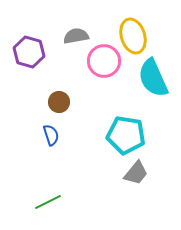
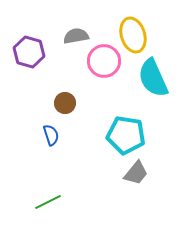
yellow ellipse: moved 1 px up
brown circle: moved 6 px right, 1 px down
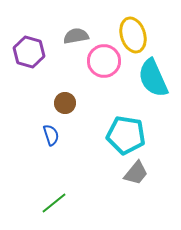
green line: moved 6 px right, 1 px down; rotated 12 degrees counterclockwise
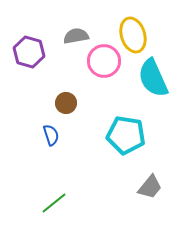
brown circle: moved 1 px right
gray trapezoid: moved 14 px right, 14 px down
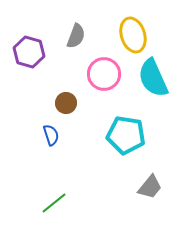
gray semicircle: rotated 120 degrees clockwise
pink circle: moved 13 px down
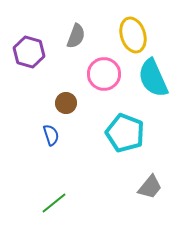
cyan pentagon: moved 1 px left, 2 px up; rotated 12 degrees clockwise
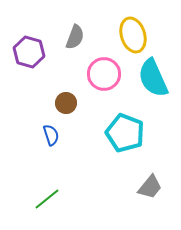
gray semicircle: moved 1 px left, 1 px down
green line: moved 7 px left, 4 px up
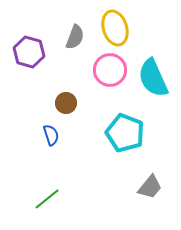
yellow ellipse: moved 18 px left, 7 px up
pink circle: moved 6 px right, 4 px up
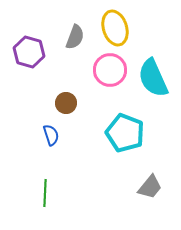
green line: moved 2 px left, 6 px up; rotated 48 degrees counterclockwise
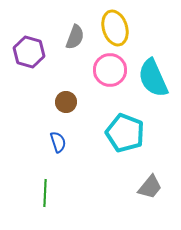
brown circle: moved 1 px up
blue semicircle: moved 7 px right, 7 px down
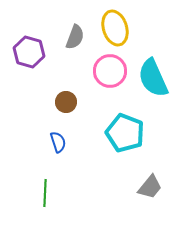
pink circle: moved 1 px down
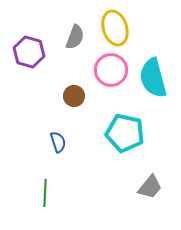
pink circle: moved 1 px right, 1 px up
cyan semicircle: rotated 9 degrees clockwise
brown circle: moved 8 px right, 6 px up
cyan pentagon: rotated 9 degrees counterclockwise
